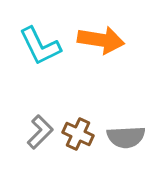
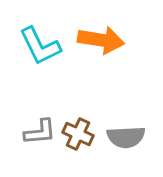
gray L-shape: rotated 40 degrees clockwise
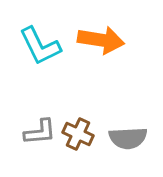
gray semicircle: moved 2 px right, 1 px down
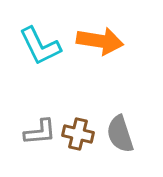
orange arrow: moved 1 px left, 1 px down
brown cross: rotated 12 degrees counterclockwise
gray semicircle: moved 8 px left, 4 px up; rotated 75 degrees clockwise
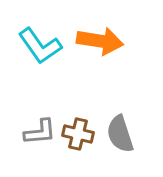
cyan L-shape: rotated 9 degrees counterclockwise
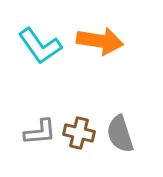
brown cross: moved 1 px right, 1 px up
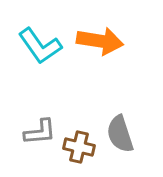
brown cross: moved 14 px down
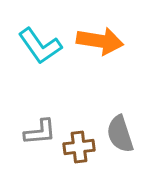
brown cross: rotated 20 degrees counterclockwise
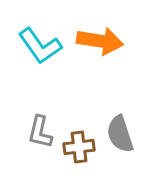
gray L-shape: rotated 108 degrees clockwise
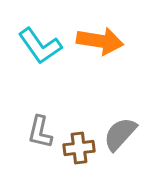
gray semicircle: rotated 60 degrees clockwise
brown cross: moved 1 px down
